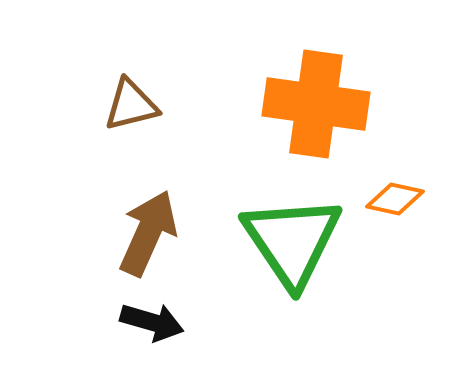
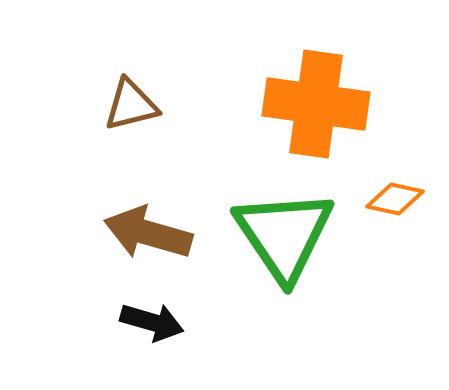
brown arrow: rotated 98 degrees counterclockwise
green triangle: moved 8 px left, 6 px up
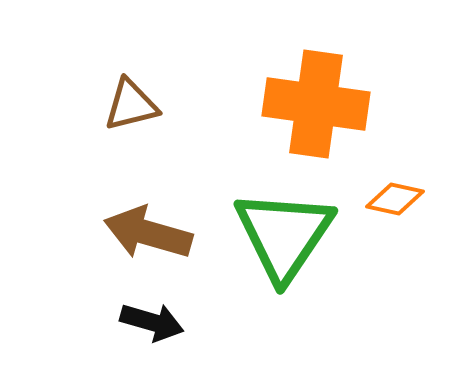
green triangle: rotated 8 degrees clockwise
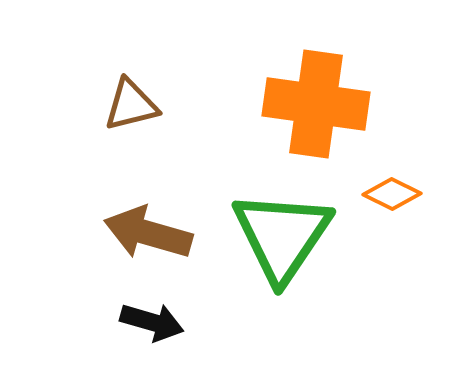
orange diamond: moved 3 px left, 5 px up; rotated 14 degrees clockwise
green triangle: moved 2 px left, 1 px down
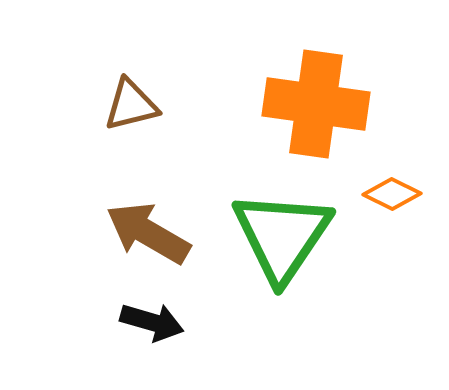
brown arrow: rotated 14 degrees clockwise
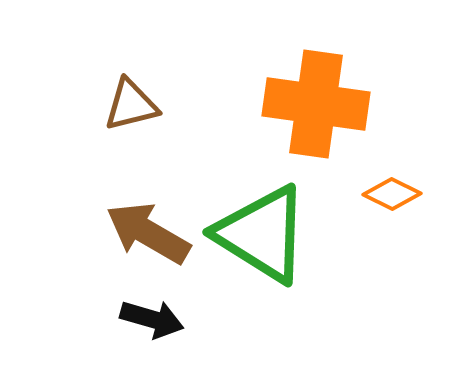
green triangle: moved 20 px left, 2 px up; rotated 32 degrees counterclockwise
black arrow: moved 3 px up
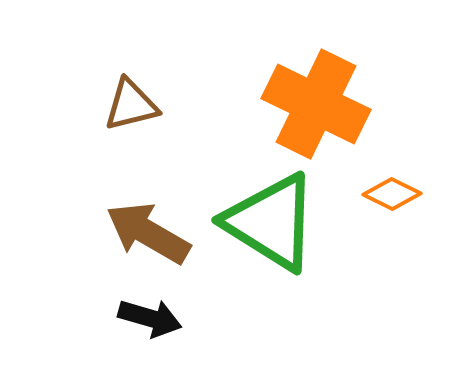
orange cross: rotated 18 degrees clockwise
green triangle: moved 9 px right, 12 px up
black arrow: moved 2 px left, 1 px up
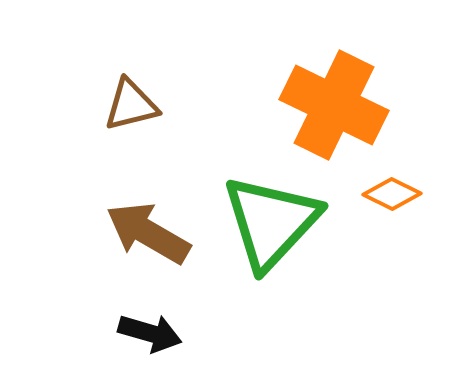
orange cross: moved 18 px right, 1 px down
green triangle: rotated 41 degrees clockwise
black arrow: moved 15 px down
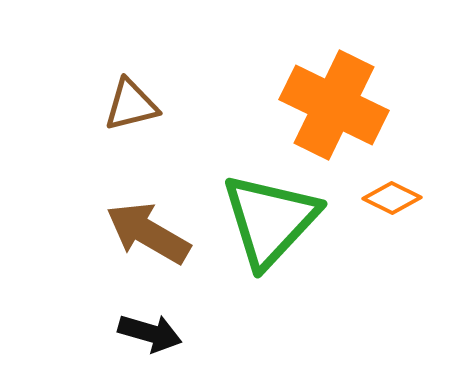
orange diamond: moved 4 px down
green triangle: moved 1 px left, 2 px up
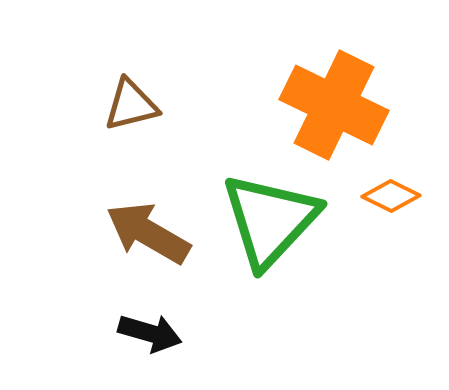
orange diamond: moved 1 px left, 2 px up
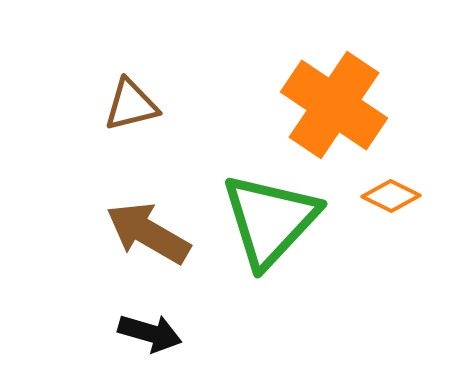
orange cross: rotated 8 degrees clockwise
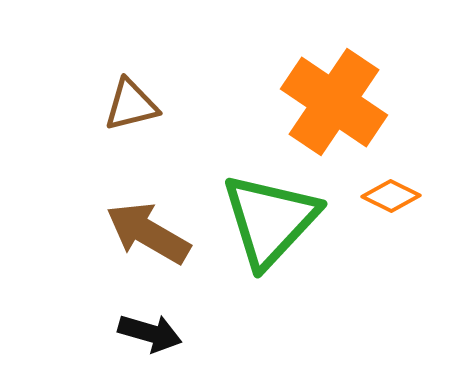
orange cross: moved 3 px up
